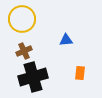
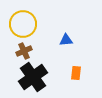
yellow circle: moved 1 px right, 5 px down
orange rectangle: moved 4 px left
black cross: rotated 20 degrees counterclockwise
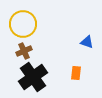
blue triangle: moved 21 px right, 2 px down; rotated 24 degrees clockwise
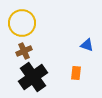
yellow circle: moved 1 px left, 1 px up
blue triangle: moved 3 px down
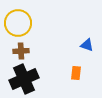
yellow circle: moved 4 px left
brown cross: moved 3 px left; rotated 21 degrees clockwise
black cross: moved 9 px left, 2 px down; rotated 12 degrees clockwise
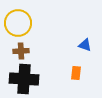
blue triangle: moved 2 px left
black cross: rotated 28 degrees clockwise
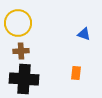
blue triangle: moved 1 px left, 11 px up
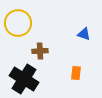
brown cross: moved 19 px right
black cross: rotated 28 degrees clockwise
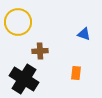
yellow circle: moved 1 px up
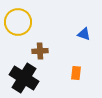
black cross: moved 1 px up
